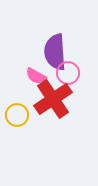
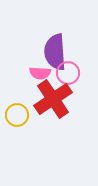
pink semicircle: moved 4 px right, 3 px up; rotated 25 degrees counterclockwise
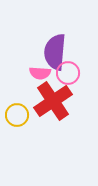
purple semicircle: rotated 9 degrees clockwise
red cross: moved 2 px down
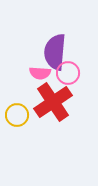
red cross: moved 1 px down
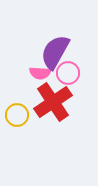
purple semicircle: rotated 24 degrees clockwise
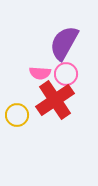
purple semicircle: moved 9 px right, 9 px up
pink circle: moved 2 px left, 1 px down
red cross: moved 2 px right, 2 px up
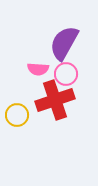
pink semicircle: moved 2 px left, 4 px up
red cross: rotated 15 degrees clockwise
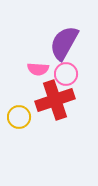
yellow circle: moved 2 px right, 2 px down
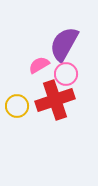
purple semicircle: moved 1 px down
pink semicircle: moved 1 px right, 4 px up; rotated 145 degrees clockwise
yellow circle: moved 2 px left, 11 px up
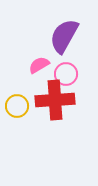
purple semicircle: moved 8 px up
red cross: rotated 15 degrees clockwise
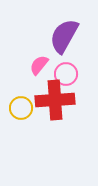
pink semicircle: rotated 20 degrees counterclockwise
yellow circle: moved 4 px right, 2 px down
